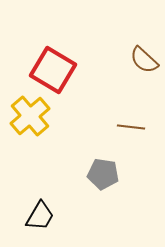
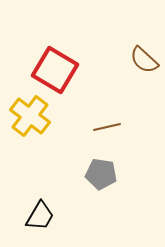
red square: moved 2 px right
yellow cross: rotated 12 degrees counterclockwise
brown line: moved 24 px left; rotated 20 degrees counterclockwise
gray pentagon: moved 2 px left
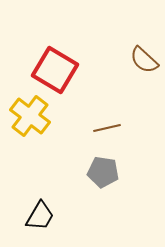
brown line: moved 1 px down
gray pentagon: moved 2 px right, 2 px up
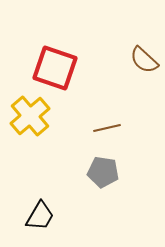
red square: moved 2 px up; rotated 12 degrees counterclockwise
yellow cross: rotated 12 degrees clockwise
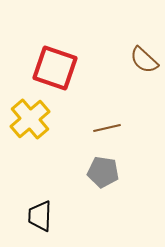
yellow cross: moved 3 px down
black trapezoid: rotated 152 degrees clockwise
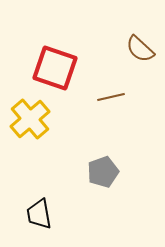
brown semicircle: moved 4 px left, 11 px up
brown line: moved 4 px right, 31 px up
gray pentagon: rotated 28 degrees counterclockwise
black trapezoid: moved 1 px left, 2 px up; rotated 12 degrees counterclockwise
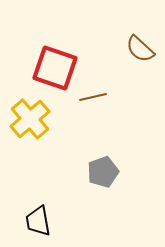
brown line: moved 18 px left
black trapezoid: moved 1 px left, 7 px down
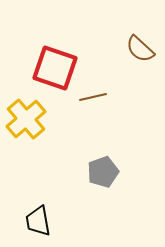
yellow cross: moved 4 px left
